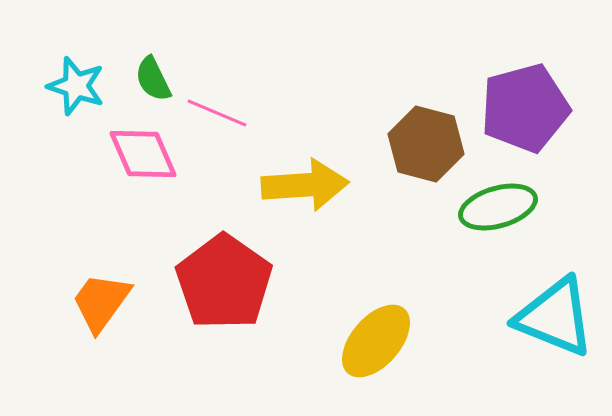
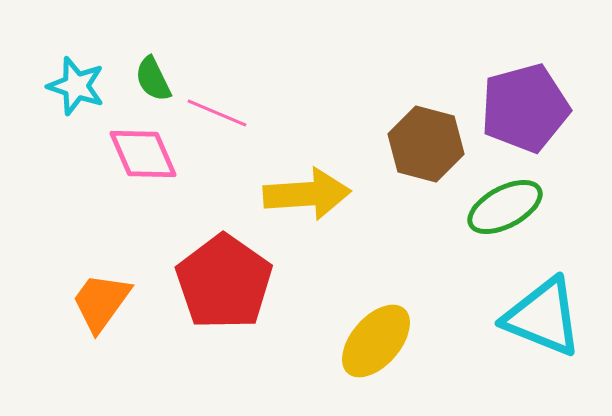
yellow arrow: moved 2 px right, 9 px down
green ellipse: moved 7 px right; rotated 12 degrees counterclockwise
cyan triangle: moved 12 px left
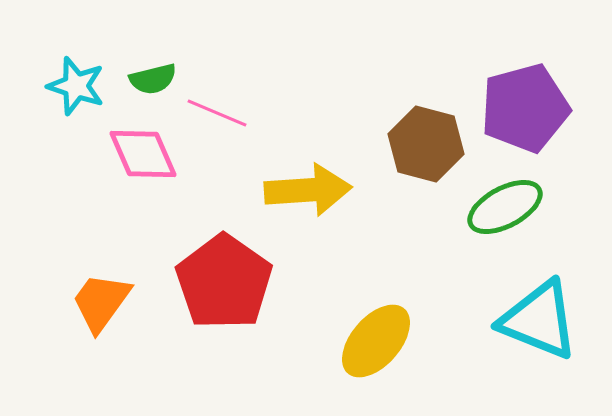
green semicircle: rotated 78 degrees counterclockwise
yellow arrow: moved 1 px right, 4 px up
cyan triangle: moved 4 px left, 3 px down
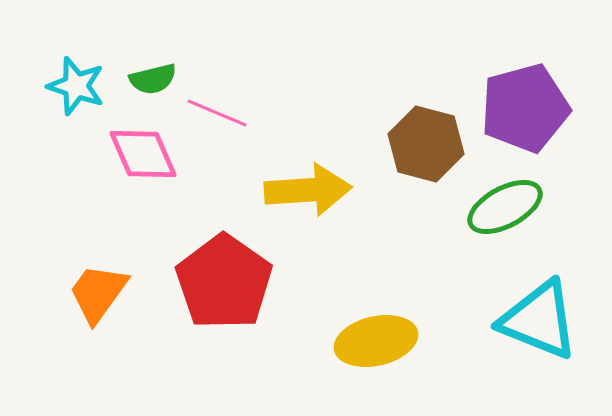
orange trapezoid: moved 3 px left, 9 px up
yellow ellipse: rotated 36 degrees clockwise
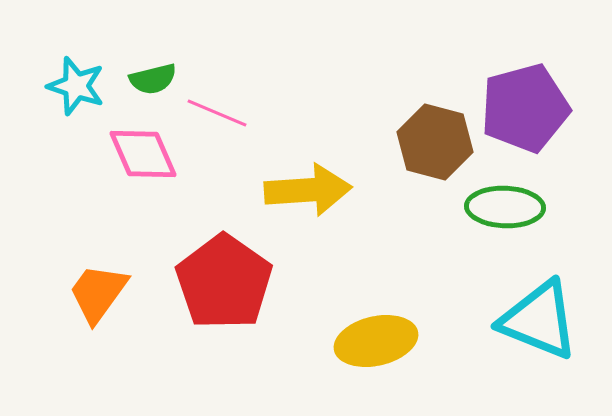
brown hexagon: moved 9 px right, 2 px up
green ellipse: rotated 30 degrees clockwise
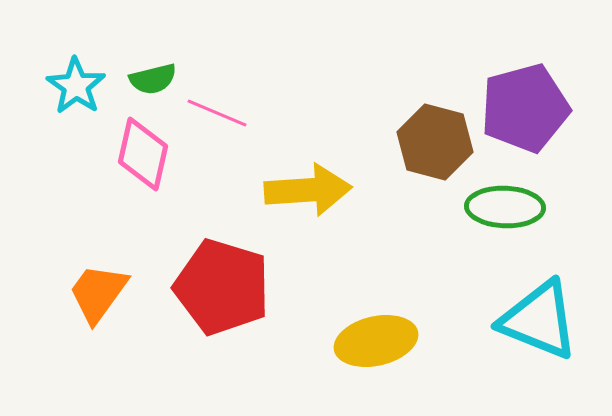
cyan star: rotated 16 degrees clockwise
pink diamond: rotated 36 degrees clockwise
red pentagon: moved 2 px left, 5 px down; rotated 18 degrees counterclockwise
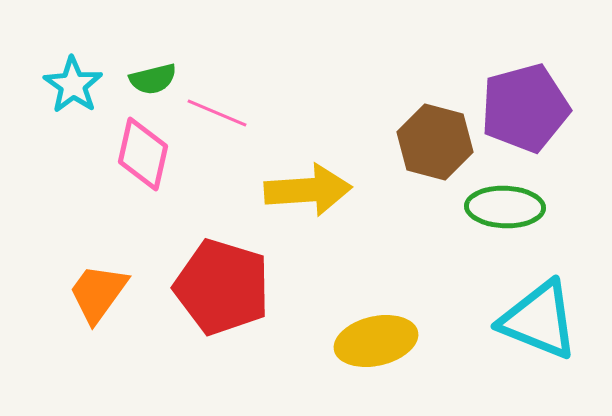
cyan star: moved 3 px left, 1 px up
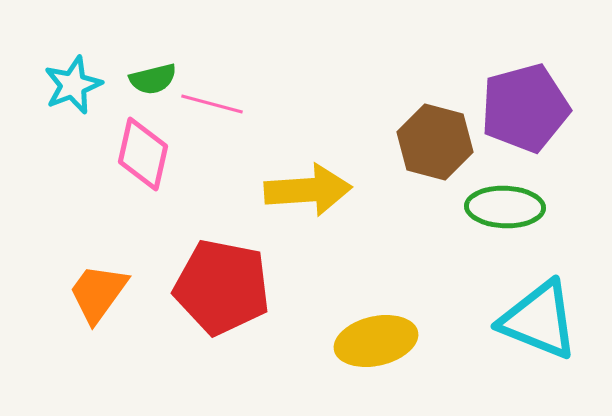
cyan star: rotated 16 degrees clockwise
pink line: moved 5 px left, 9 px up; rotated 8 degrees counterclockwise
red pentagon: rotated 6 degrees counterclockwise
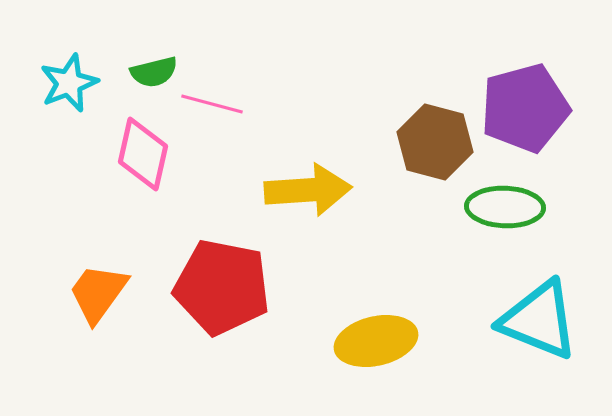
green semicircle: moved 1 px right, 7 px up
cyan star: moved 4 px left, 2 px up
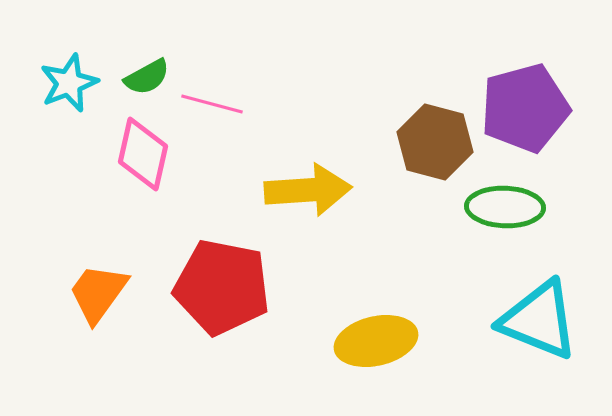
green semicircle: moved 7 px left, 5 px down; rotated 15 degrees counterclockwise
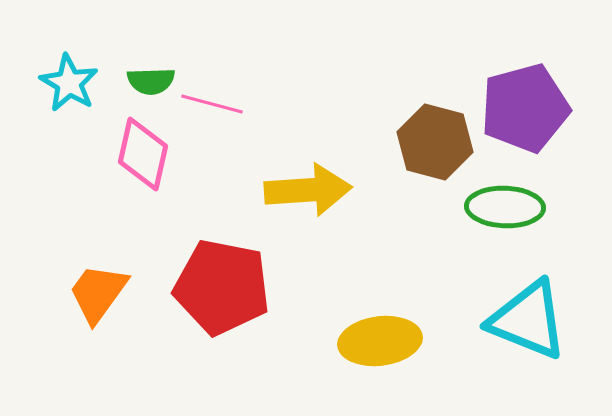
green semicircle: moved 4 px right, 4 px down; rotated 27 degrees clockwise
cyan star: rotated 20 degrees counterclockwise
cyan triangle: moved 11 px left
yellow ellipse: moved 4 px right; rotated 6 degrees clockwise
